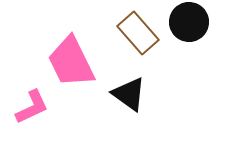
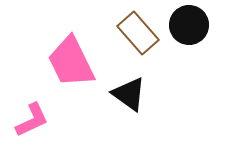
black circle: moved 3 px down
pink L-shape: moved 13 px down
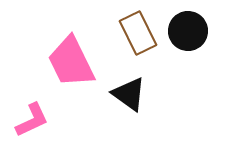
black circle: moved 1 px left, 6 px down
brown rectangle: rotated 15 degrees clockwise
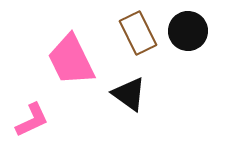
pink trapezoid: moved 2 px up
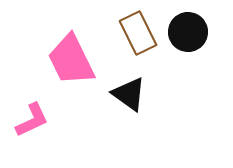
black circle: moved 1 px down
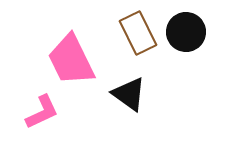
black circle: moved 2 px left
pink L-shape: moved 10 px right, 8 px up
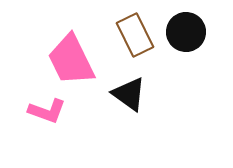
brown rectangle: moved 3 px left, 2 px down
pink L-shape: moved 5 px right, 1 px up; rotated 45 degrees clockwise
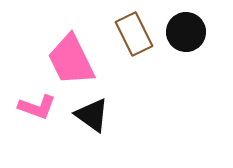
brown rectangle: moved 1 px left, 1 px up
black triangle: moved 37 px left, 21 px down
pink L-shape: moved 10 px left, 4 px up
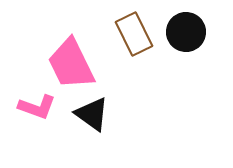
pink trapezoid: moved 4 px down
black triangle: moved 1 px up
